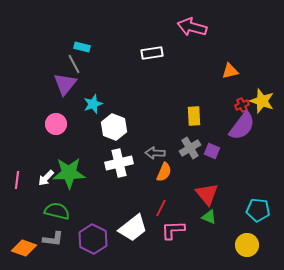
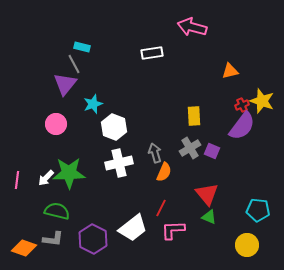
gray arrow: rotated 72 degrees clockwise
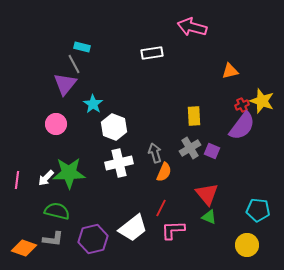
cyan star: rotated 18 degrees counterclockwise
purple hexagon: rotated 20 degrees clockwise
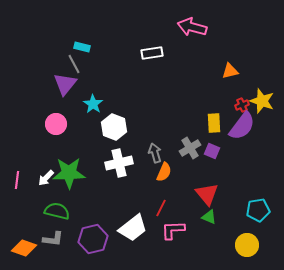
yellow rectangle: moved 20 px right, 7 px down
cyan pentagon: rotated 15 degrees counterclockwise
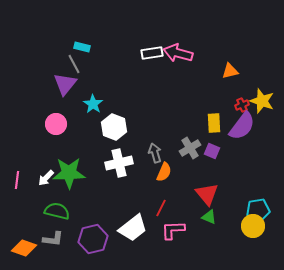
pink arrow: moved 14 px left, 26 px down
yellow circle: moved 6 px right, 19 px up
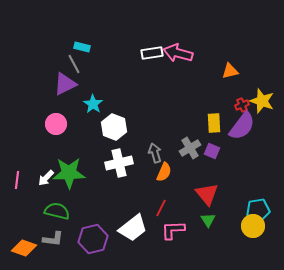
purple triangle: rotated 25 degrees clockwise
green triangle: moved 1 px left, 3 px down; rotated 35 degrees clockwise
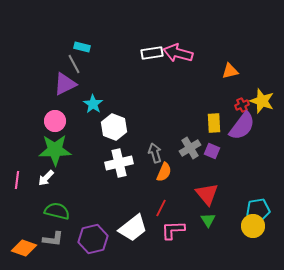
pink circle: moved 1 px left, 3 px up
green star: moved 14 px left, 23 px up
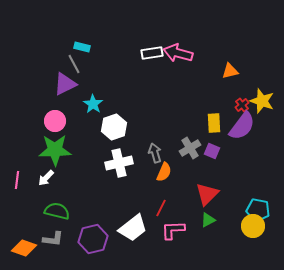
red cross: rotated 16 degrees counterclockwise
white hexagon: rotated 20 degrees clockwise
red triangle: rotated 25 degrees clockwise
cyan pentagon: rotated 20 degrees clockwise
green triangle: rotated 35 degrees clockwise
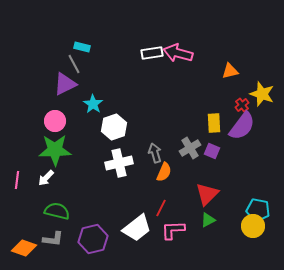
yellow star: moved 7 px up
white trapezoid: moved 4 px right
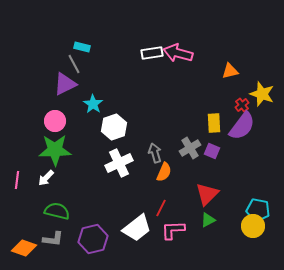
white cross: rotated 12 degrees counterclockwise
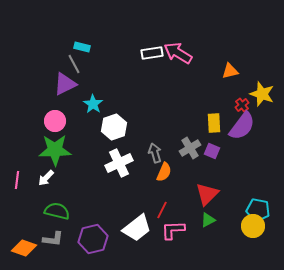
pink arrow: rotated 16 degrees clockwise
red line: moved 1 px right, 2 px down
